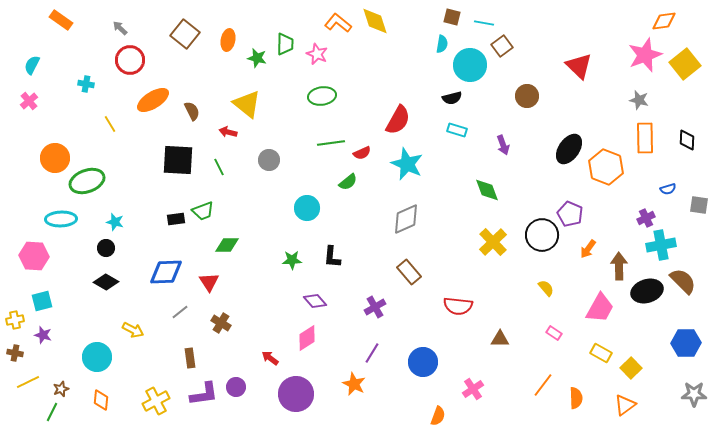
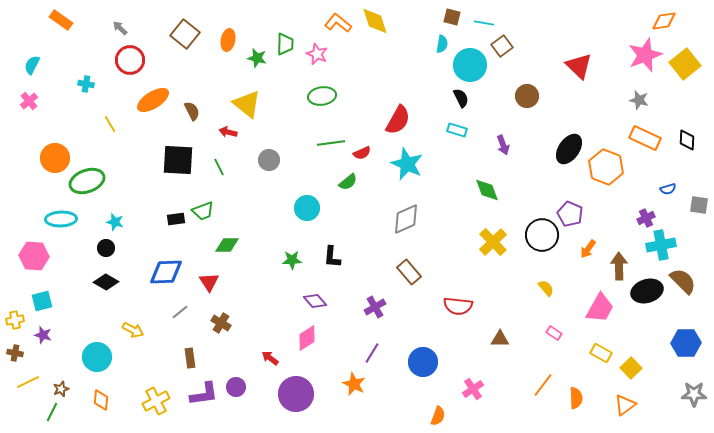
black semicircle at (452, 98): moved 9 px right; rotated 102 degrees counterclockwise
orange rectangle at (645, 138): rotated 64 degrees counterclockwise
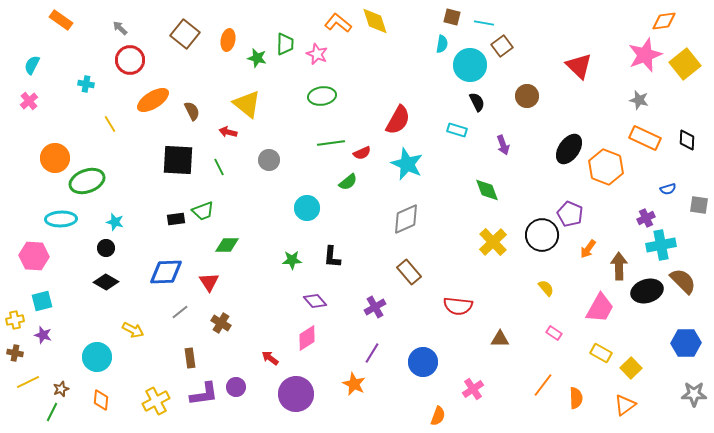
black semicircle at (461, 98): moved 16 px right, 4 px down
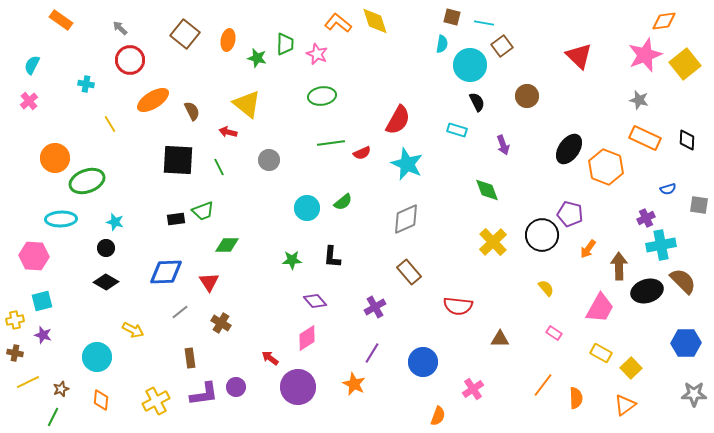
red triangle at (579, 66): moved 10 px up
green semicircle at (348, 182): moved 5 px left, 20 px down
purple pentagon at (570, 214): rotated 10 degrees counterclockwise
purple circle at (296, 394): moved 2 px right, 7 px up
green line at (52, 412): moved 1 px right, 5 px down
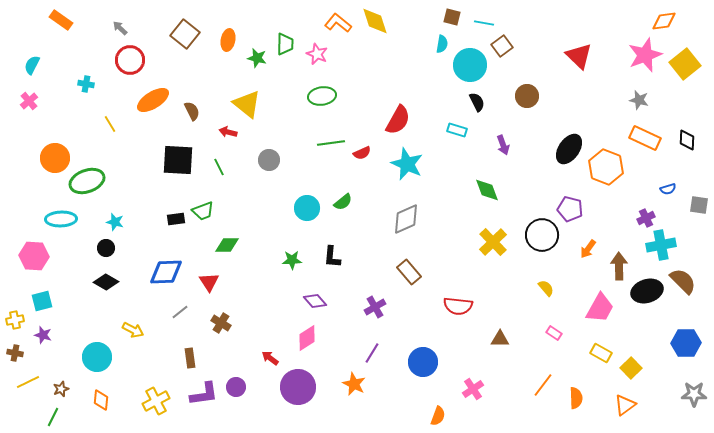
purple pentagon at (570, 214): moved 5 px up
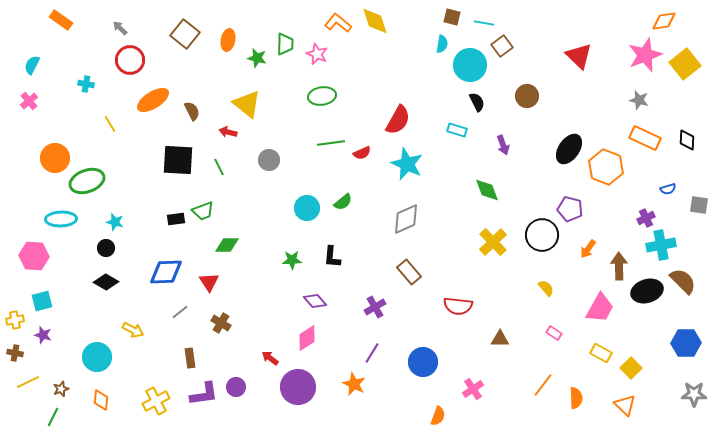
orange triangle at (625, 405): rotated 40 degrees counterclockwise
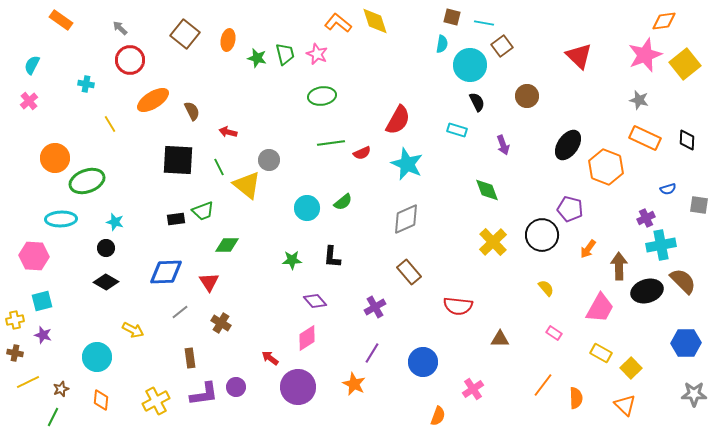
green trapezoid at (285, 44): moved 10 px down; rotated 15 degrees counterclockwise
yellow triangle at (247, 104): moved 81 px down
black ellipse at (569, 149): moved 1 px left, 4 px up
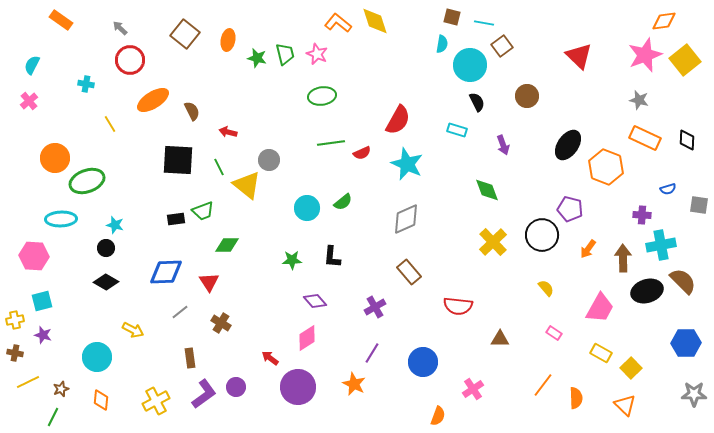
yellow square at (685, 64): moved 4 px up
purple cross at (646, 218): moved 4 px left, 3 px up; rotated 30 degrees clockwise
cyan star at (115, 222): moved 3 px down
brown arrow at (619, 266): moved 4 px right, 8 px up
purple L-shape at (204, 394): rotated 28 degrees counterclockwise
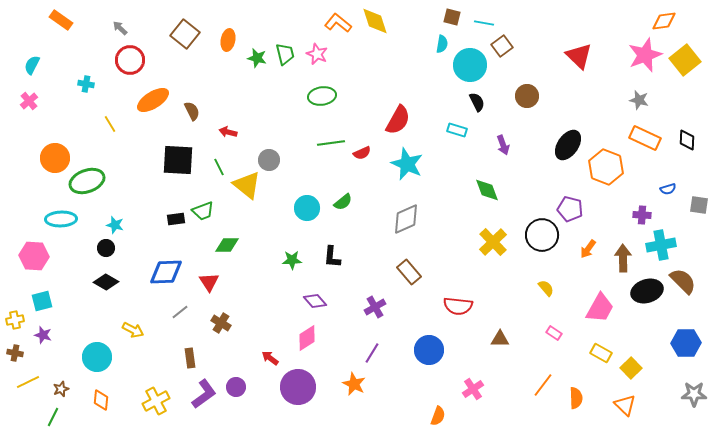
blue circle at (423, 362): moved 6 px right, 12 px up
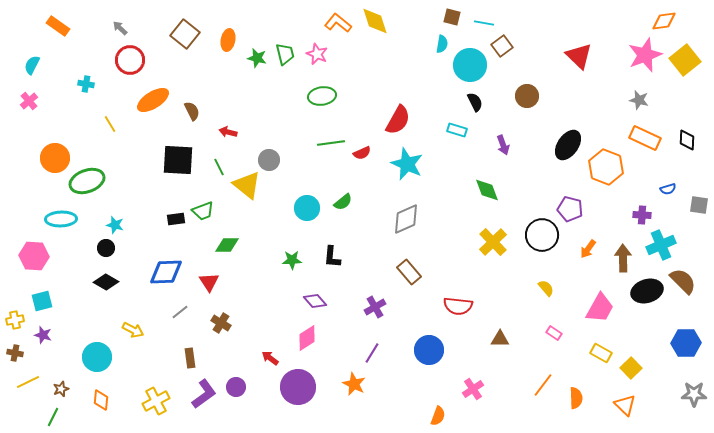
orange rectangle at (61, 20): moved 3 px left, 6 px down
black semicircle at (477, 102): moved 2 px left
cyan cross at (661, 245): rotated 12 degrees counterclockwise
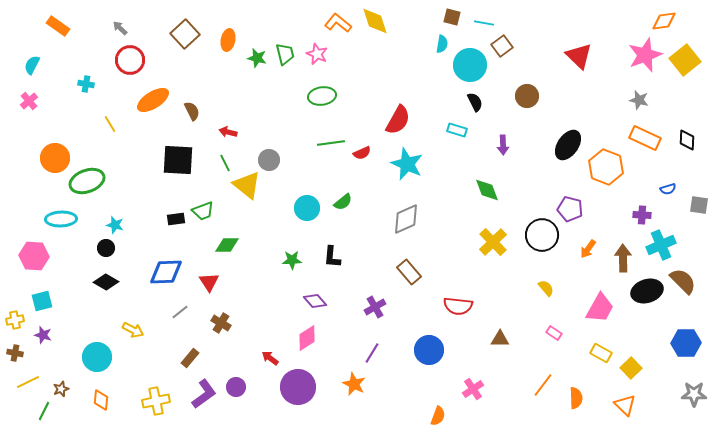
brown square at (185, 34): rotated 8 degrees clockwise
purple arrow at (503, 145): rotated 18 degrees clockwise
green line at (219, 167): moved 6 px right, 4 px up
brown rectangle at (190, 358): rotated 48 degrees clockwise
yellow cross at (156, 401): rotated 16 degrees clockwise
green line at (53, 417): moved 9 px left, 6 px up
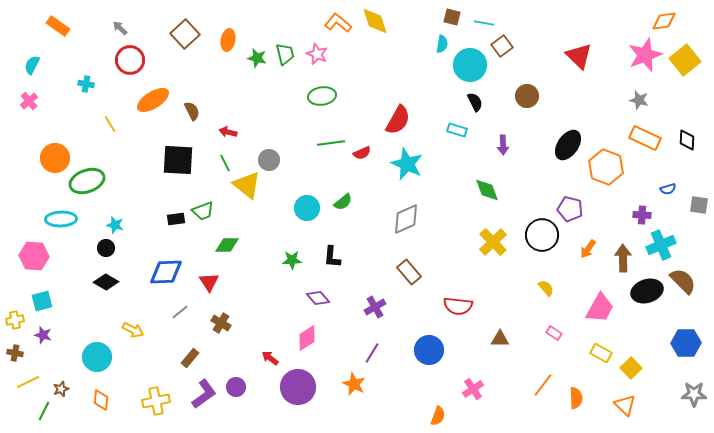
purple diamond at (315, 301): moved 3 px right, 3 px up
